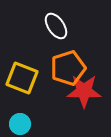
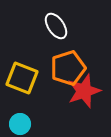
red star: rotated 20 degrees counterclockwise
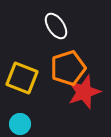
red star: moved 1 px down
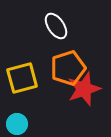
yellow square: rotated 36 degrees counterclockwise
red star: moved 3 px up
cyan circle: moved 3 px left
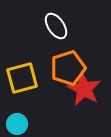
red star: rotated 24 degrees counterclockwise
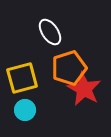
white ellipse: moved 6 px left, 6 px down
orange pentagon: moved 1 px right
cyan circle: moved 8 px right, 14 px up
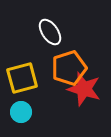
red star: rotated 12 degrees counterclockwise
cyan circle: moved 4 px left, 2 px down
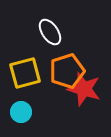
orange pentagon: moved 2 px left, 3 px down
yellow square: moved 3 px right, 5 px up
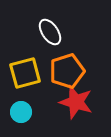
red star: moved 8 px left, 13 px down
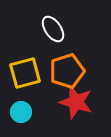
white ellipse: moved 3 px right, 3 px up
